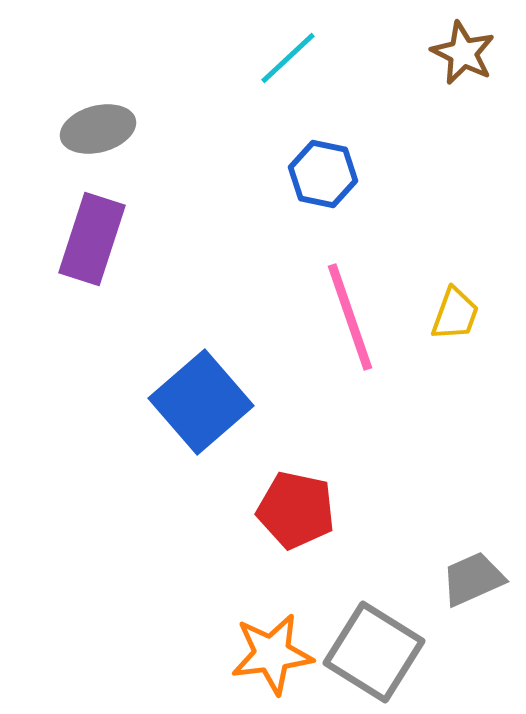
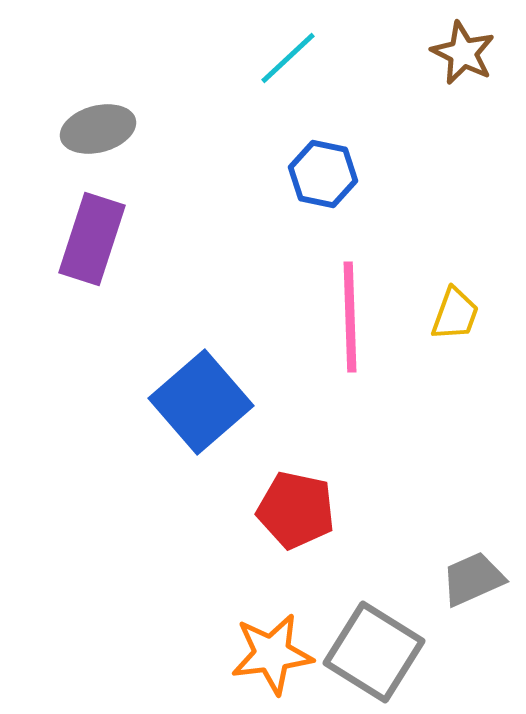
pink line: rotated 17 degrees clockwise
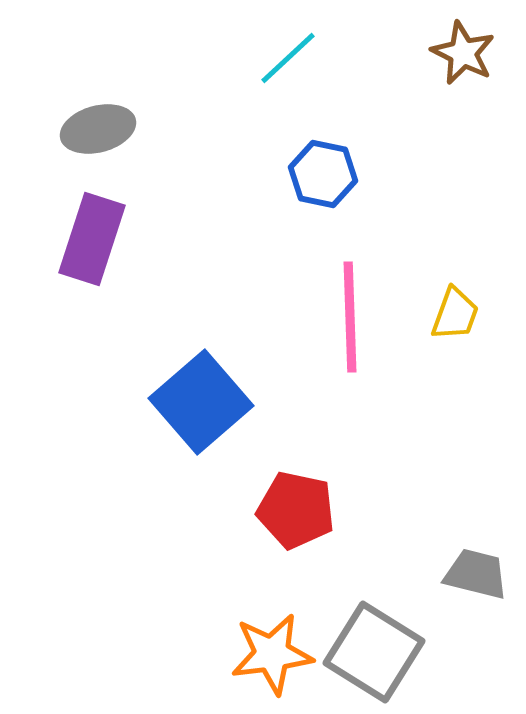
gray trapezoid: moved 3 px right, 5 px up; rotated 38 degrees clockwise
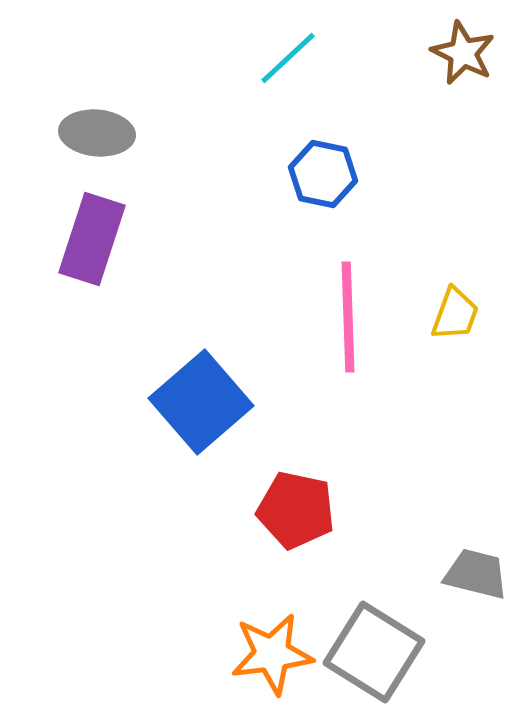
gray ellipse: moved 1 px left, 4 px down; rotated 20 degrees clockwise
pink line: moved 2 px left
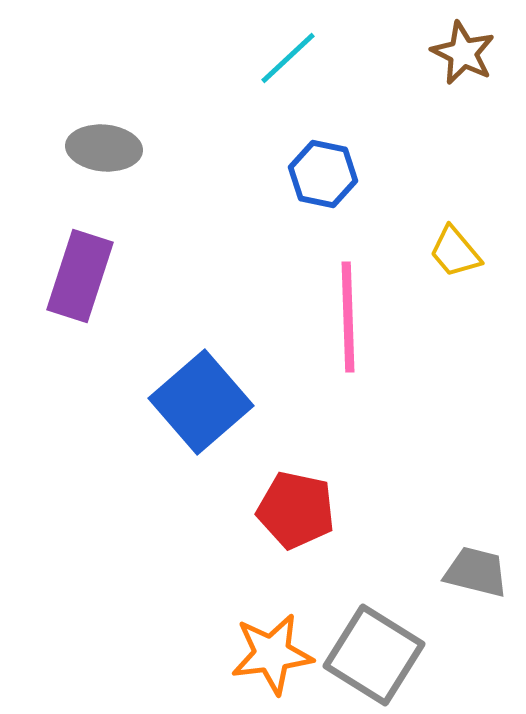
gray ellipse: moved 7 px right, 15 px down
purple rectangle: moved 12 px left, 37 px down
yellow trapezoid: moved 62 px up; rotated 120 degrees clockwise
gray trapezoid: moved 2 px up
gray square: moved 3 px down
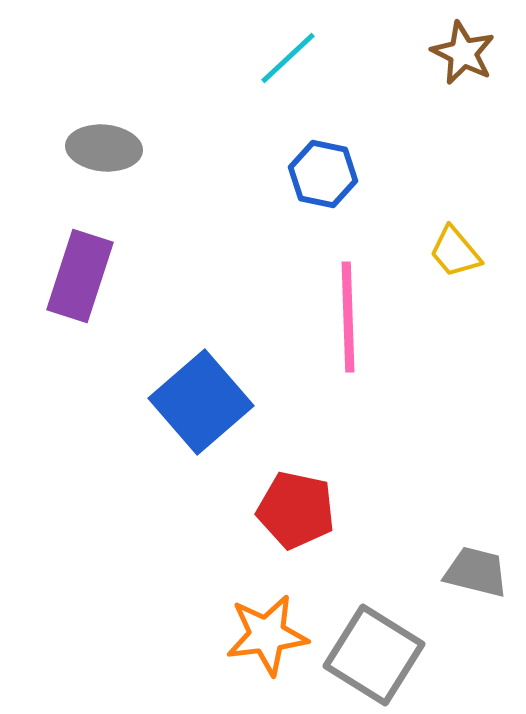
orange star: moved 5 px left, 19 px up
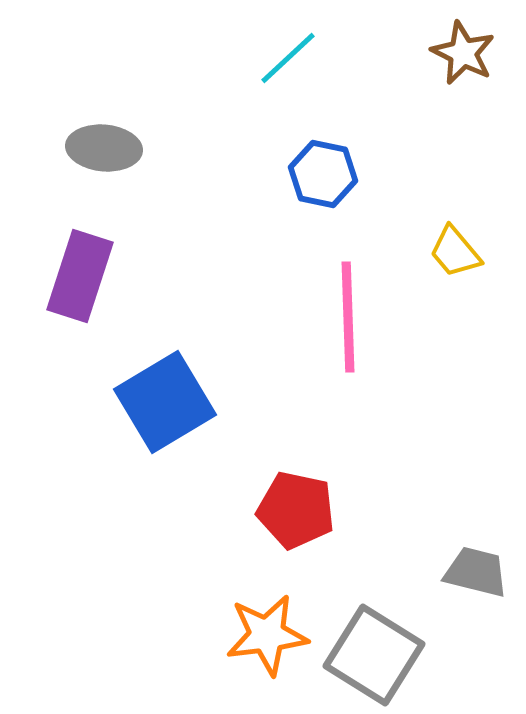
blue square: moved 36 px left; rotated 10 degrees clockwise
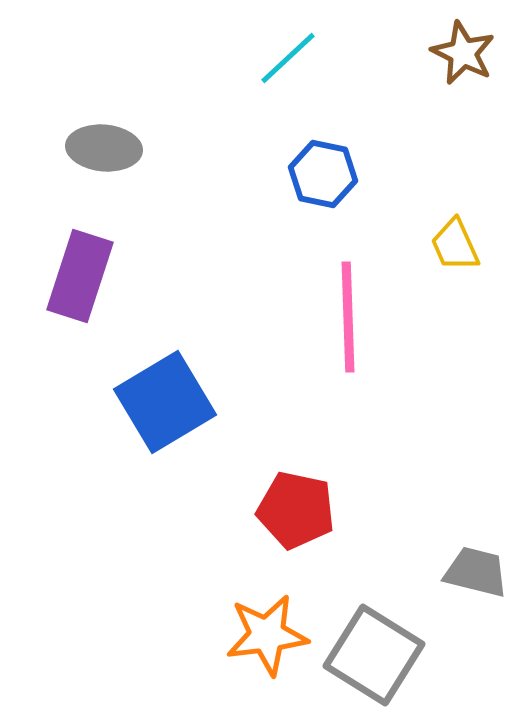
yellow trapezoid: moved 7 px up; rotated 16 degrees clockwise
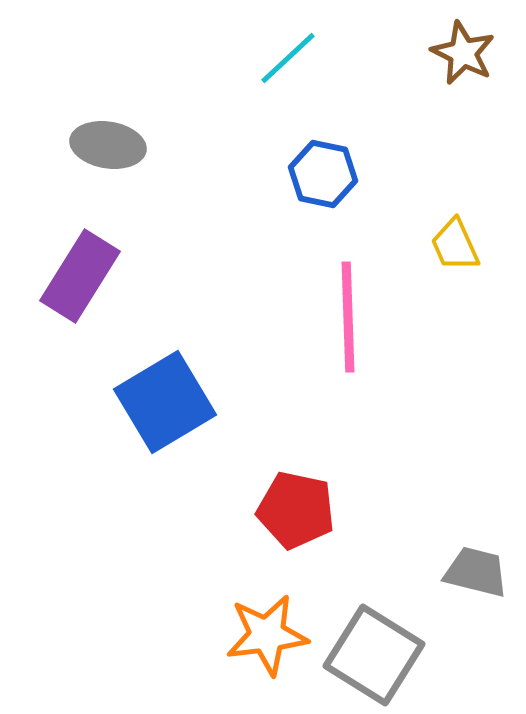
gray ellipse: moved 4 px right, 3 px up; rotated 4 degrees clockwise
purple rectangle: rotated 14 degrees clockwise
